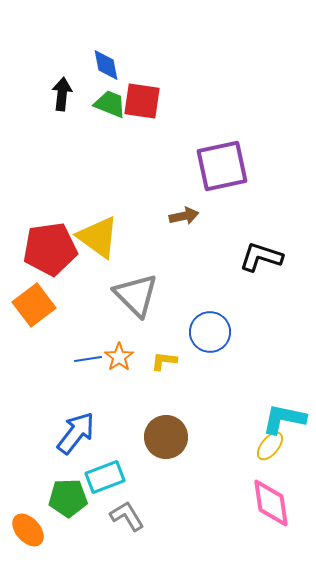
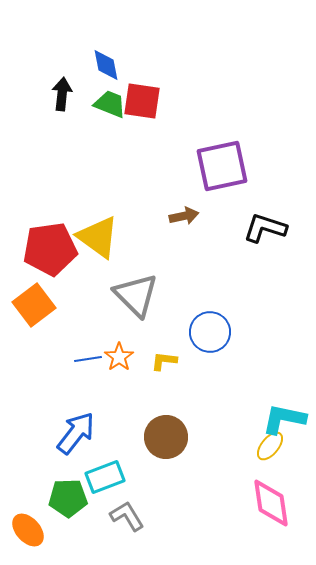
black L-shape: moved 4 px right, 29 px up
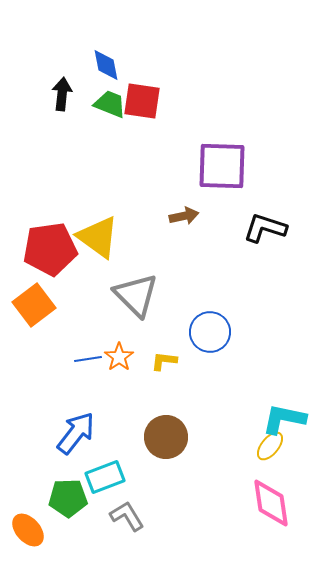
purple square: rotated 14 degrees clockwise
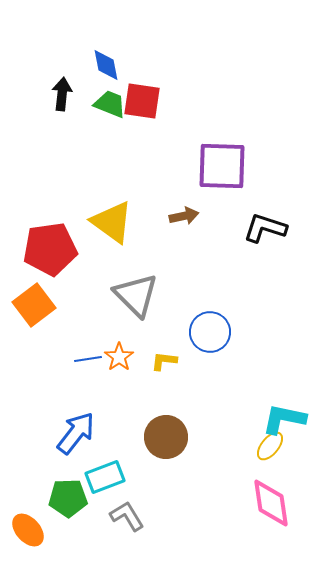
yellow triangle: moved 14 px right, 15 px up
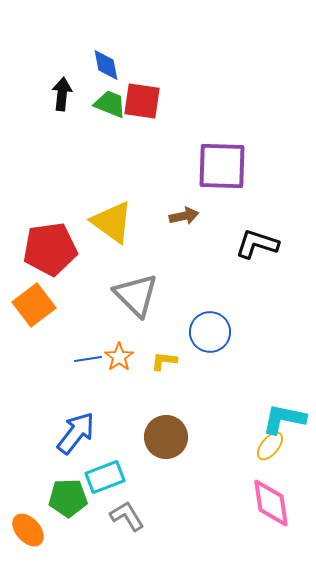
black L-shape: moved 8 px left, 16 px down
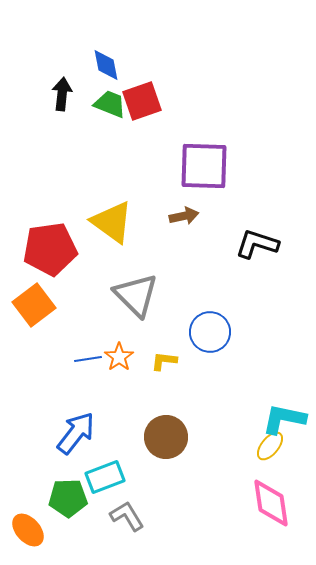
red square: rotated 27 degrees counterclockwise
purple square: moved 18 px left
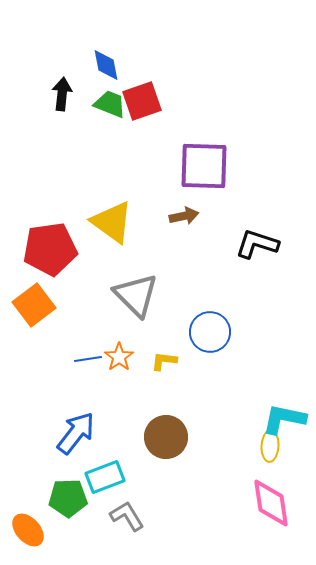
yellow ellipse: rotated 36 degrees counterclockwise
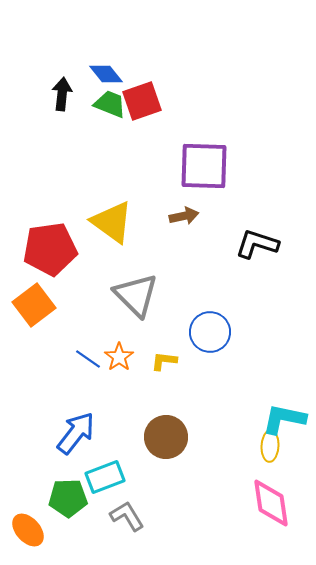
blue diamond: moved 9 px down; rotated 28 degrees counterclockwise
blue line: rotated 44 degrees clockwise
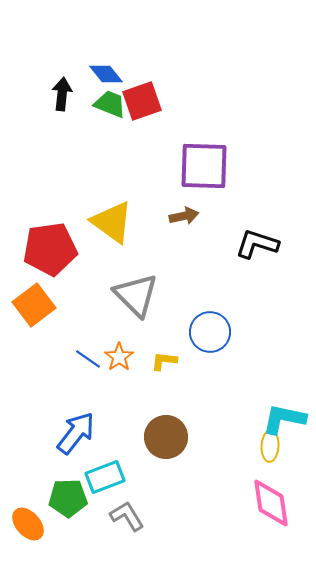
orange ellipse: moved 6 px up
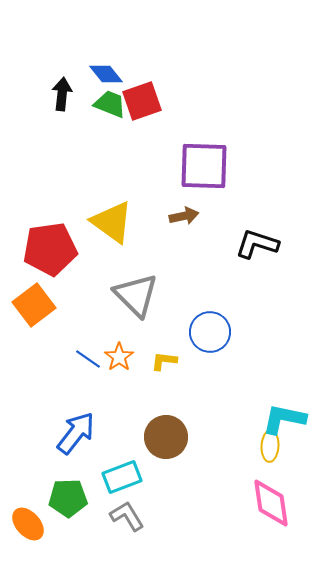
cyan rectangle: moved 17 px right
